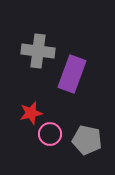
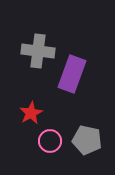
red star: rotated 15 degrees counterclockwise
pink circle: moved 7 px down
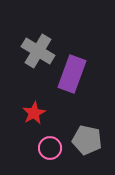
gray cross: rotated 24 degrees clockwise
red star: moved 3 px right
pink circle: moved 7 px down
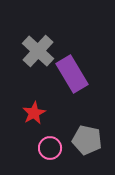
gray cross: rotated 12 degrees clockwise
purple rectangle: rotated 51 degrees counterclockwise
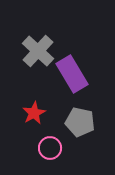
gray pentagon: moved 7 px left, 18 px up
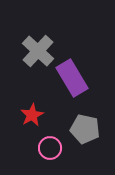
purple rectangle: moved 4 px down
red star: moved 2 px left, 2 px down
gray pentagon: moved 5 px right, 7 px down
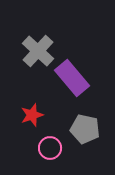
purple rectangle: rotated 9 degrees counterclockwise
red star: rotated 10 degrees clockwise
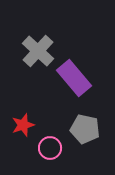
purple rectangle: moved 2 px right
red star: moved 9 px left, 10 px down
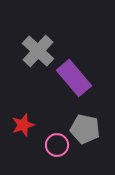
pink circle: moved 7 px right, 3 px up
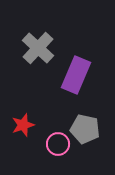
gray cross: moved 3 px up
purple rectangle: moved 2 px right, 3 px up; rotated 63 degrees clockwise
pink circle: moved 1 px right, 1 px up
